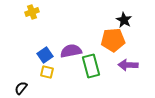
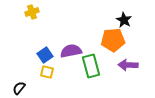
black semicircle: moved 2 px left
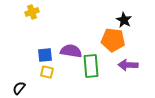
orange pentagon: rotated 10 degrees clockwise
purple semicircle: rotated 20 degrees clockwise
blue square: rotated 28 degrees clockwise
green rectangle: rotated 10 degrees clockwise
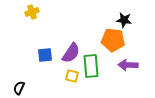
black star: rotated 21 degrees counterclockwise
purple semicircle: moved 2 px down; rotated 115 degrees clockwise
yellow square: moved 25 px right, 4 px down
black semicircle: rotated 16 degrees counterclockwise
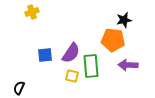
black star: rotated 21 degrees counterclockwise
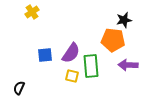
yellow cross: rotated 16 degrees counterclockwise
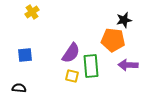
blue square: moved 20 px left
black semicircle: rotated 72 degrees clockwise
